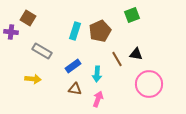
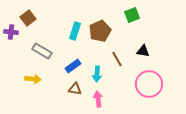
brown square: rotated 21 degrees clockwise
black triangle: moved 7 px right, 3 px up
pink arrow: rotated 28 degrees counterclockwise
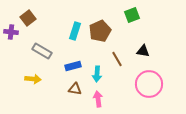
blue rectangle: rotated 21 degrees clockwise
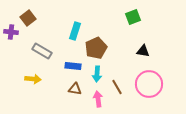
green square: moved 1 px right, 2 px down
brown pentagon: moved 4 px left, 17 px down
brown line: moved 28 px down
blue rectangle: rotated 21 degrees clockwise
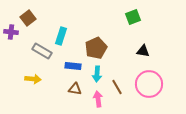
cyan rectangle: moved 14 px left, 5 px down
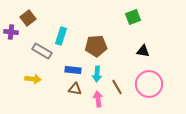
brown pentagon: moved 2 px up; rotated 20 degrees clockwise
blue rectangle: moved 4 px down
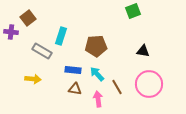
green square: moved 6 px up
cyan arrow: rotated 133 degrees clockwise
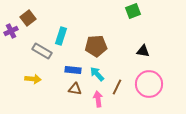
purple cross: moved 1 px up; rotated 32 degrees counterclockwise
brown line: rotated 56 degrees clockwise
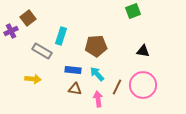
pink circle: moved 6 px left, 1 px down
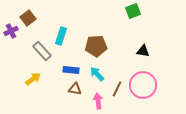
gray rectangle: rotated 18 degrees clockwise
blue rectangle: moved 2 px left
yellow arrow: rotated 42 degrees counterclockwise
brown line: moved 2 px down
pink arrow: moved 2 px down
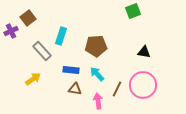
black triangle: moved 1 px right, 1 px down
